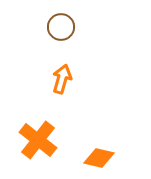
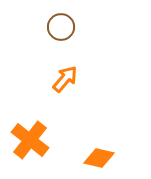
orange arrow: moved 3 px right; rotated 24 degrees clockwise
orange cross: moved 8 px left
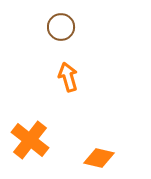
orange arrow: moved 3 px right, 2 px up; rotated 56 degrees counterclockwise
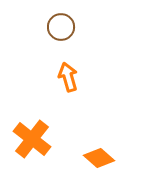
orange cross: moved 2 px right, 1 px up
orange diamond: rotated 28 degrees clockwise
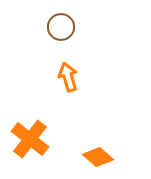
orange cross: moved 2 px left
orange diamond: moved 1 px left, 1 px up
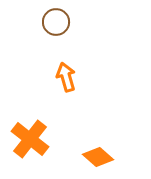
brown circle: moved 5 px left, 5 px up
orange arrow: moved 2 px left
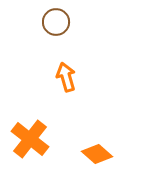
orange diamond: moved 1 px left, 3 px up
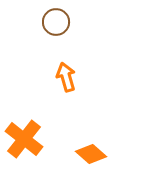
orange cross: moved 6 px left
orange diamond: moved 6 px left
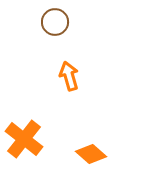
brown circle: moved 1 px left
orange arrow: moved 3 px right, 1 px up
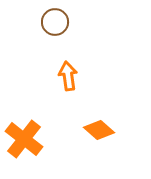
orange arrow: moved 1 px left; rotated 8 degrees clockwise
orange diamond: moved 8 px right, 24 px up
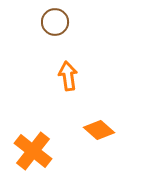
orange cross: moved 9 px right, 12 px down
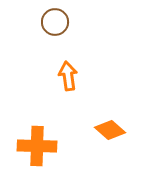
orange diamond: moved 11 px right
orange cross: moved 4 px right, 5 px up; rotated 36 degrees counterclockwise
